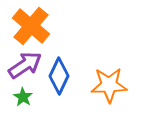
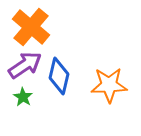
orange cross: moved 1 px down
blue diamond: rotated 12 degrees counterclockwise
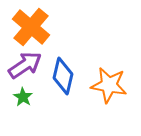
blue diamond: moved 4 px right
orange star: rotated 12 degrees clockwise
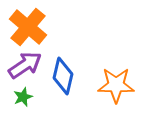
orange cross: moved 3 px left
orange star: moved 7 px right; rotated 9 degrees counterclockwise
green star: rotated 18 degrees clockwise
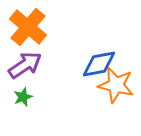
blue diamond: moved 36 px right, 12 px up; rotated 66 degrees clockwise
orange star: rotated 12 degrees clockwise
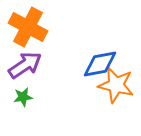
orange cross: rotated 12 degrees counterclockwise
blue diamond: moved 1 px right
green star: rotated 12 degrees clockwise
